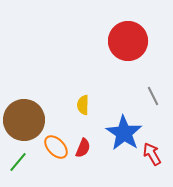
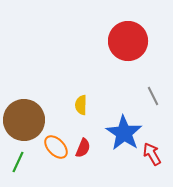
yellow semicircle: moved 2 px left
green line: rotated 15 degrees counterclockwise
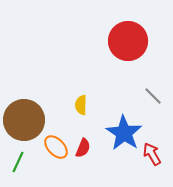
gray line: rotated 18 degrees counterclockwise
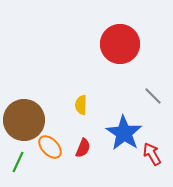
red circle: moved 8 px left, 3 px down
orange ellipse: moved 6 px left
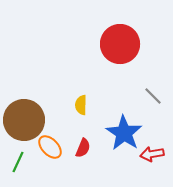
red arrow: rotated 70 degrees counterclockwise
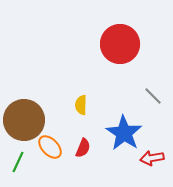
red arrow: moved 4 px down
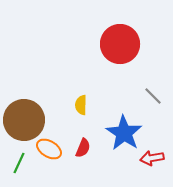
orange ellipse: moved 1 px left, 2 px down; rotated 15 degrees counterclockwise
green line: moved 1 px right, 1 px down
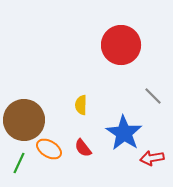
red circle: moved 1 px right, 1 px down
red semicircle: rotated 120 degrees clockwise
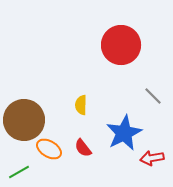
blue star: rotated 12 degrees clockwise
green line: moved 9 px down; rotated 35 degrees clockwise
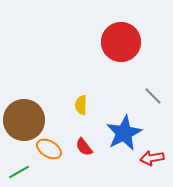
red circle: moved 3 px up
red semicircle: moved 1 px right, 1 px up
